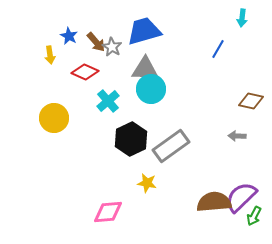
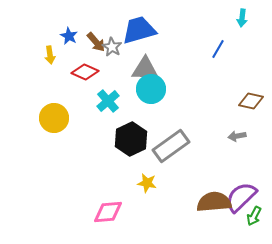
blue trapezoid: moved 5 px left, 1 px up
gray arrow: rotated 12 degrees counterclockwise
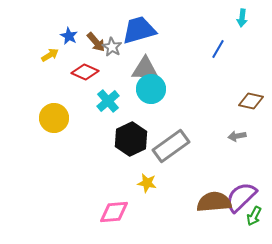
yellow arrow: rotated 114 degrees counterclockwise
pink diamond: moved 6 px right
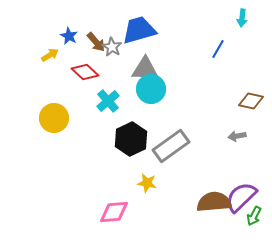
red diamond: rotated 20 degrees clockwise
